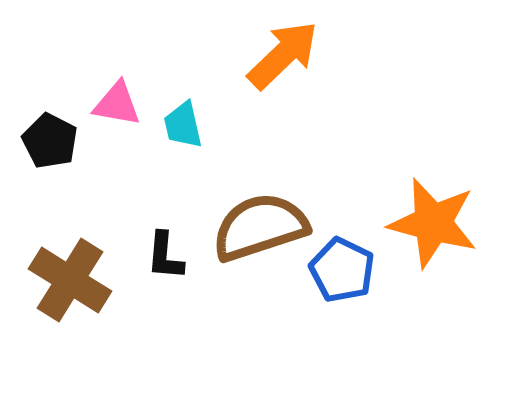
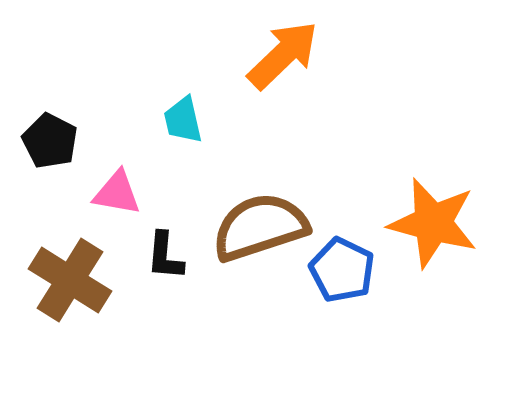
pink triangle: moved 89 px down
cyan trapezoid: moved 5 px up
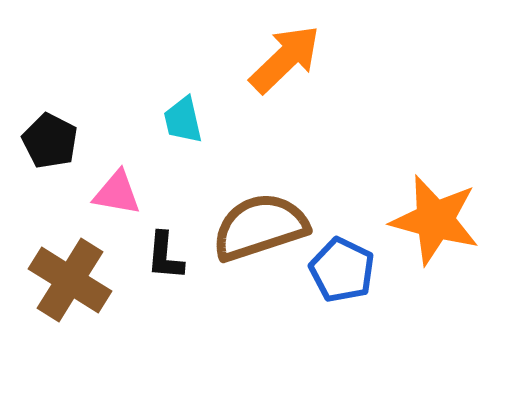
orange arrow: moved 2 px right, 4 px down
orange star: moved 2 px right, 3 px up
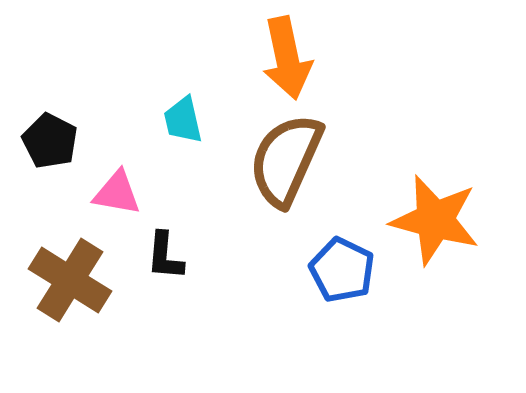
orange arrow: moved 2 px right, 1 px up; rotated 122 degrees clockwise
brown semicircle: moved 26 px right, 67 px up; rotated 48 degrees counterclockwise
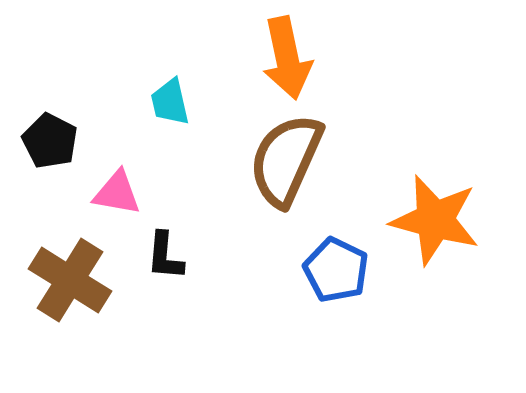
cyan trapezoid: moved 13 px left, 18 px up
blue pentagon: moved 6 px left
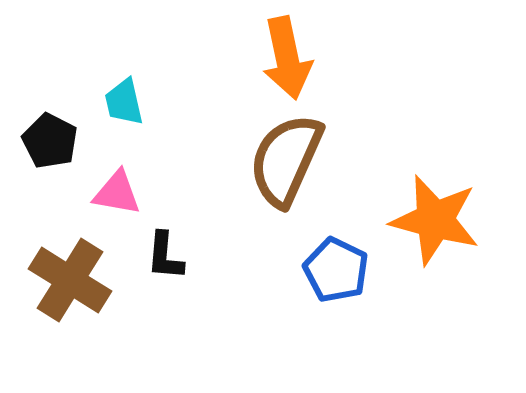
cyan trapezoid: moved 46 px left
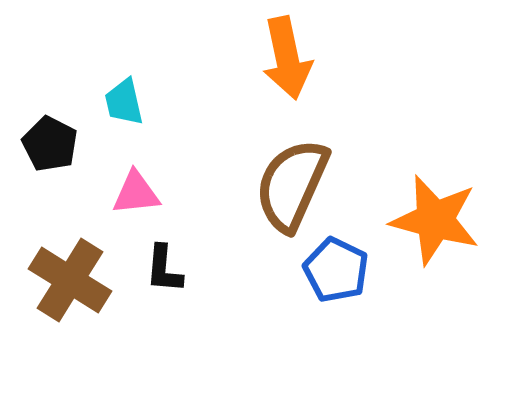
black pentagon: moved 3 px down
brown semicircle: moved 6 px right, 25 px down
pink triangle: moved 19 px right; rotated 16 degrees counterclockwise
black L-shape: moved 1 px left, 13 px down
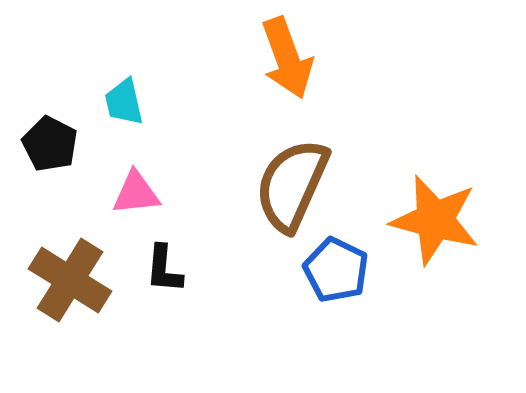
orange arrow: rotated 8 degrees counterclockwise
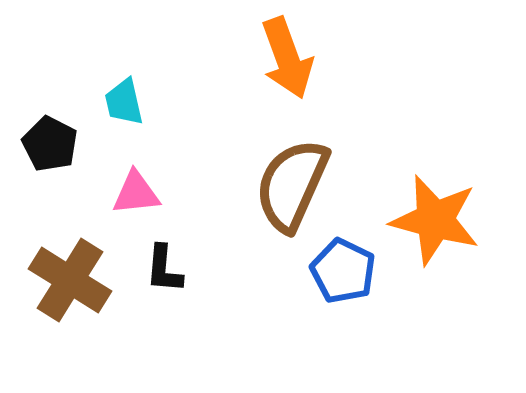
blue pentagon: moved 7 px right, 1 px down
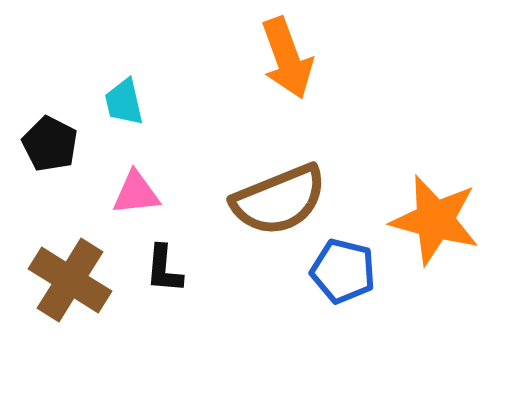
brown semicircle: moved 13 px left, 15 px down; rotated 136 degrees counterclockwise
blue pentagon: rotated 12 degrees counterclockwise
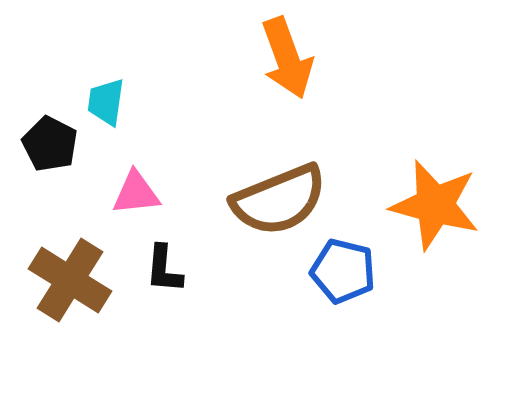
cyan trapezoid: moved 18 px left; rotated 21 degrees clockwise
orange star: moved 15 px up
